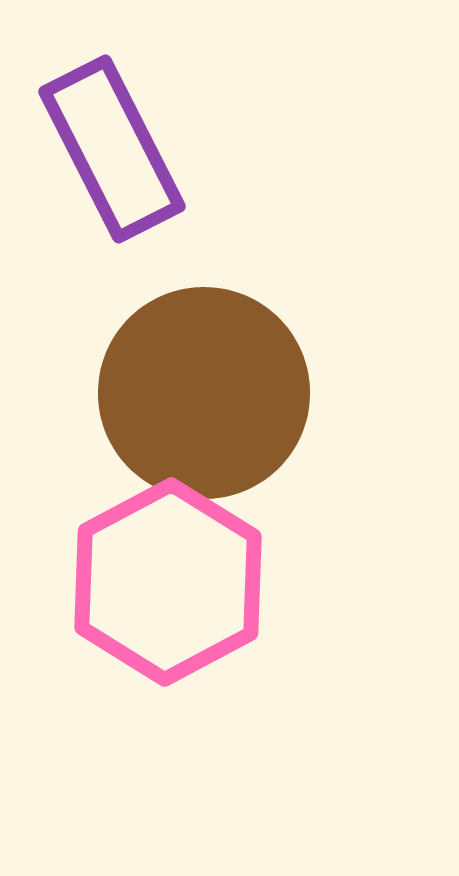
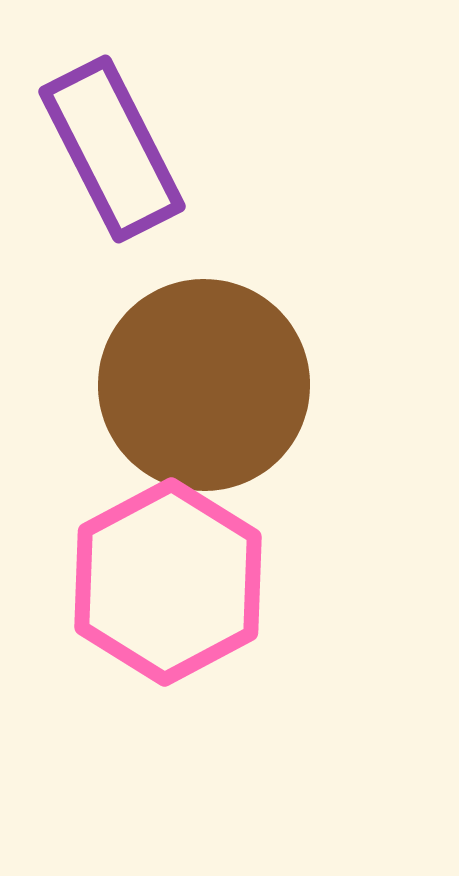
brown circle: moved 8 px up
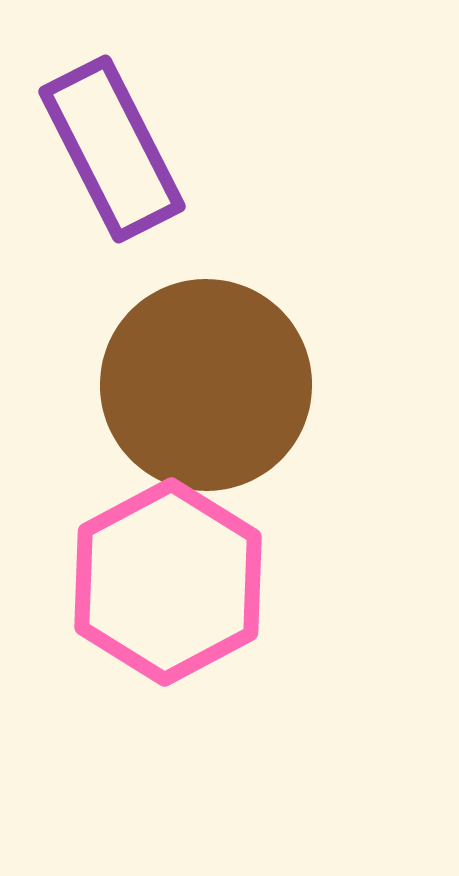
brown circle: moved 2 px right
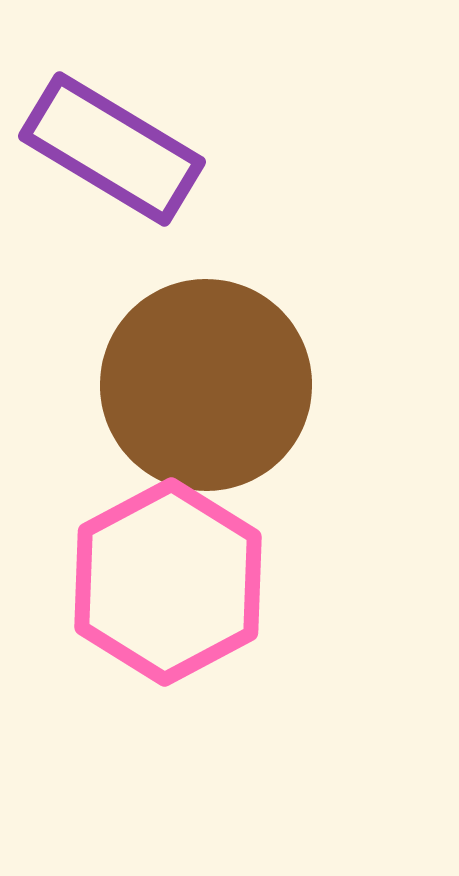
purple rectangle: rotated 32 degrees counterclockwise
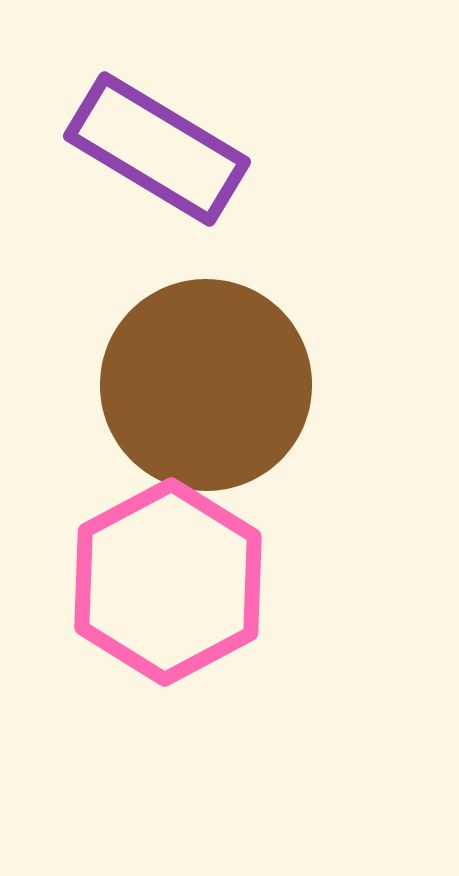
purple rectangle: moved 45 px right
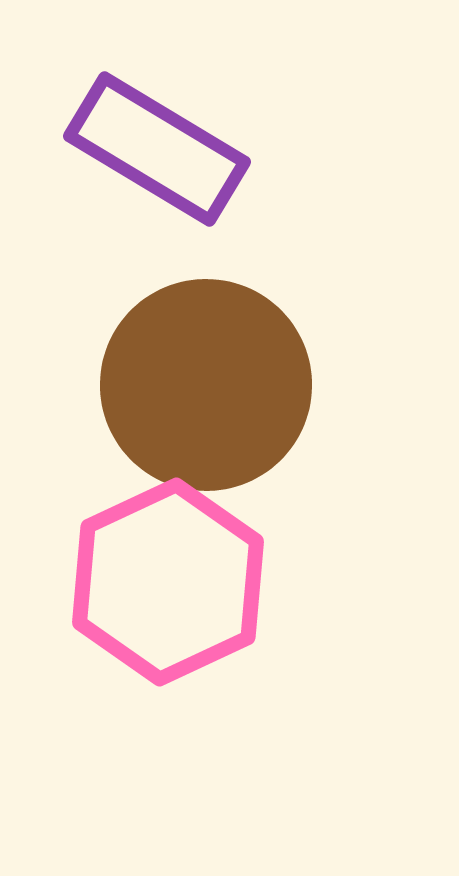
pink hexagon: rotated 3 degrees clockwise
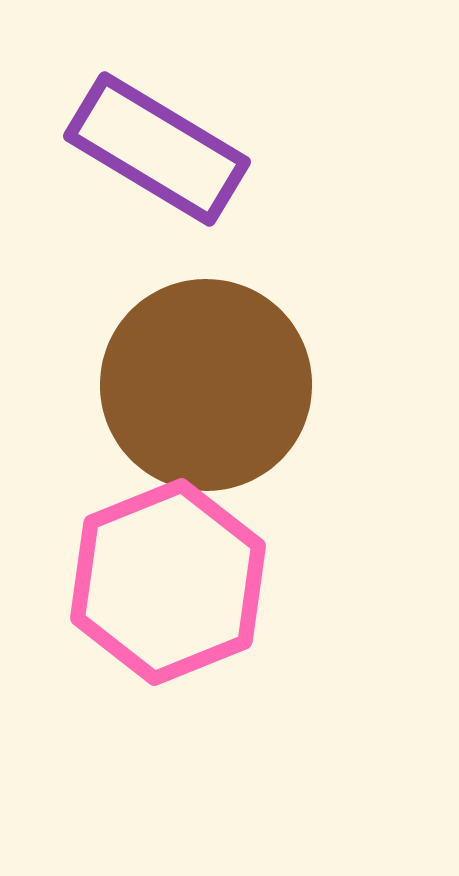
pink hexagon: rotated 3 degrees clockwise
